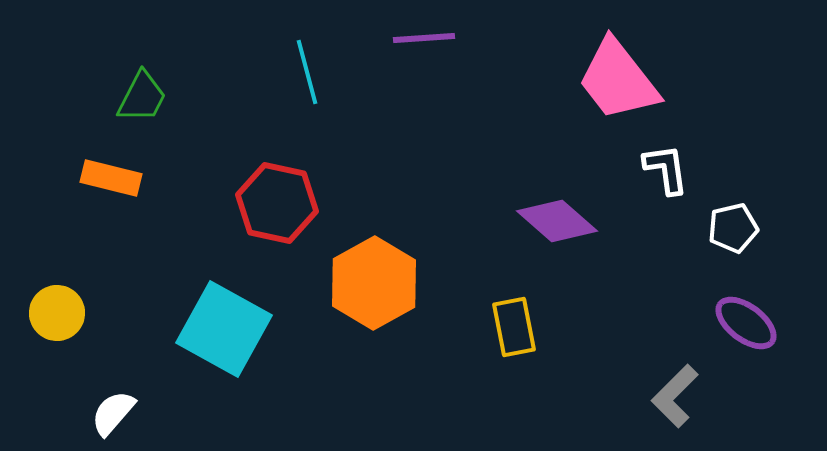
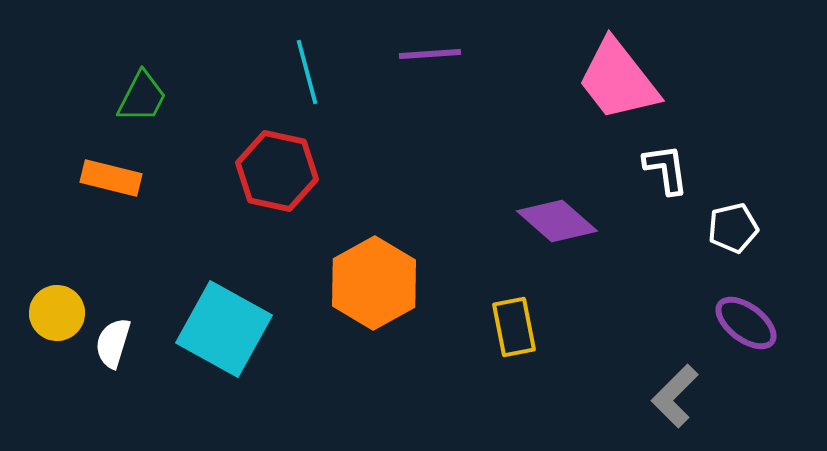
purple line: moved 6 px right, 16 px down
red hexagon: moved 32 px up
white semicircle: moved 70 px up; rotated 24 degrees counterclockwise
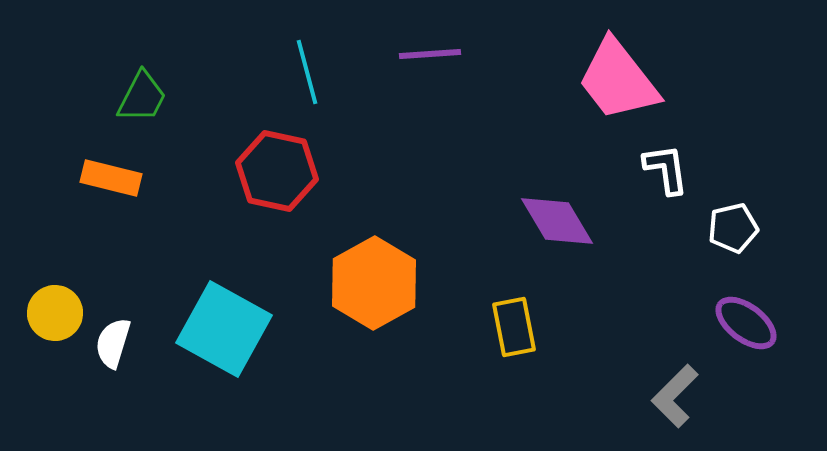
purple diamond: rotated 18 degrees clockwise
yellow circle: moved 2 px left
